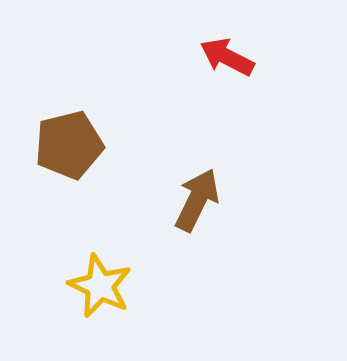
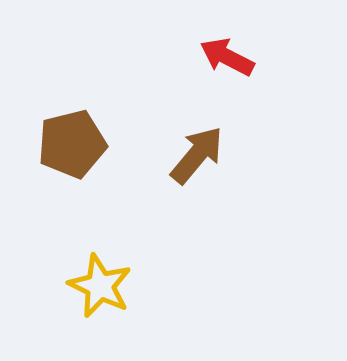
brown pentagon: moved 3 px right, 1 px up
brown arrow: moved 45 px up; rotated 14 degrees clockwise
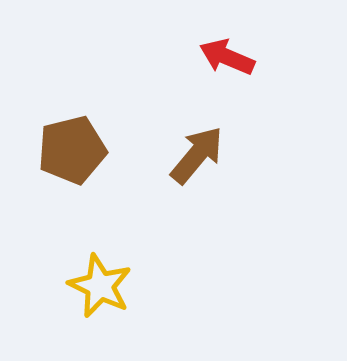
red arrow: rotated 4 degrees counterclockwise
brown pentagon: moved 6 px down
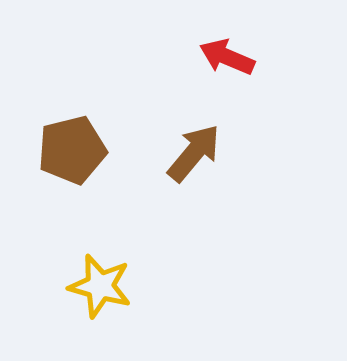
brown arrow: moved 3 px left, 2 px up
yellow star: rotated 10 degrees counterclockwise
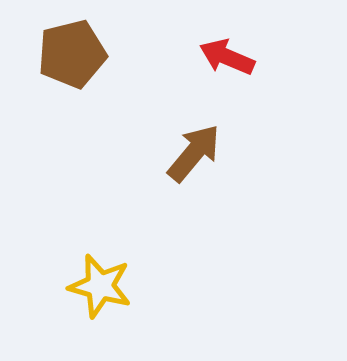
brown pentagon: moved 96 px up
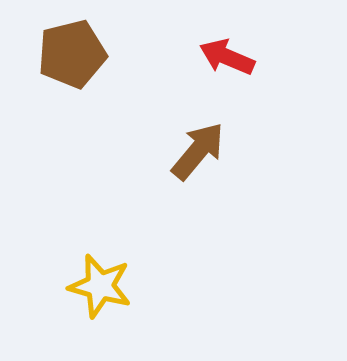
brown arrow: moved 4 px right, 2 px up
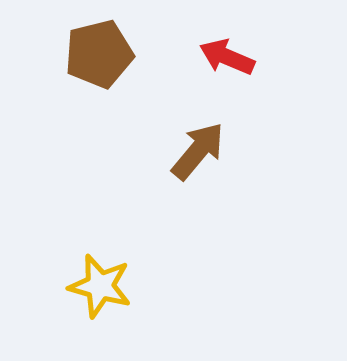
brown pentagon: moved 27 px right
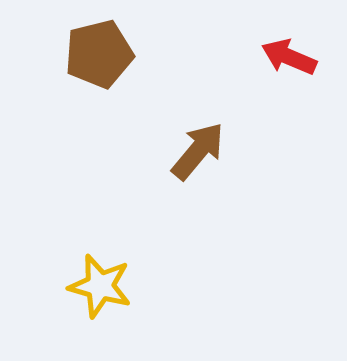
red arrow: moved 62 px right
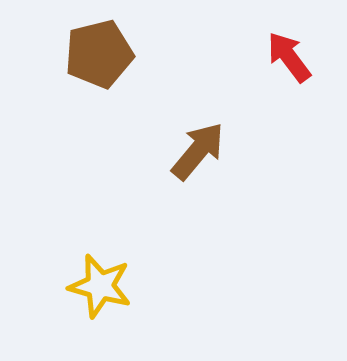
red arrow: rotated 30 degrees clockwise
